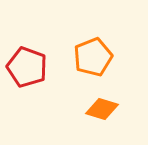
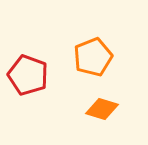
red pentagon: moved 1 px right, 8 px down
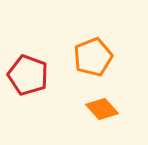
orange diamond: rotated 32 degrees clockwise
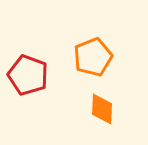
orange diamond: rotated 44 degrees clockwise
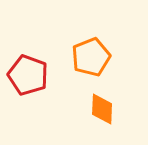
orange pentagon: moved 2 px left
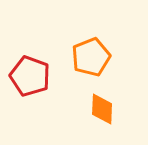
red pentagon: moved 2 px right, 1 px down
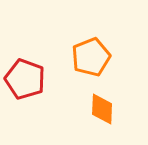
red pentagon: moved 5 px left, 3 px down
